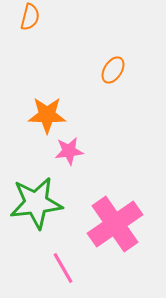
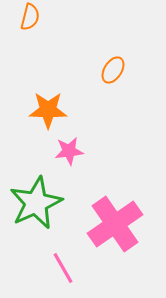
orange star: moved 1 px right, 5 px up
green star: rotated 18 degrees counterclockwise
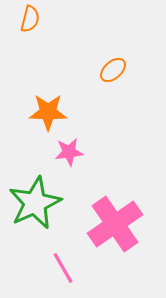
orange semicircle: moved 2 px down
orange ellipse: rotated 16 degrees clockwise
orange star: moved 2 px down
pink star: moved 1 px down
green star: moved 1 px left
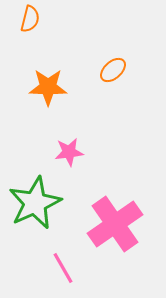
orange star: moved 25 px up
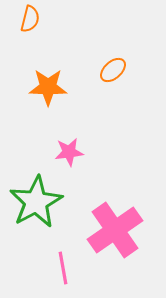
green star: moved 1 px right, 1 px up; rotated 4 degrees counterclockwise
pink cross: moved 6 px down
pink line: rotated 20 degrees clockwise
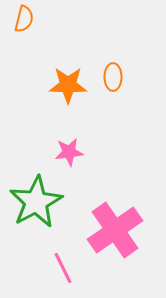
orange semicircle: moved 6 px left
orange ellipse: moved 7 px down; rotated 48 degrees counterclockwise
orange star: moved 20 px right, 2 px up
pink line: rotated 16 degrees counterclockwise
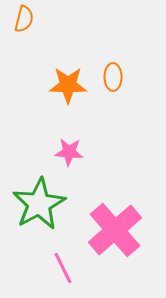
pink star: rotated 12 degrees clockwise
green star: moved 3 px right, 2 px down
pink cross: rotated 6 degrees counterclockwise
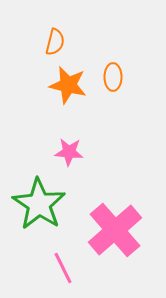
orange semicircle: moved 31 px right, 23 px down
orange star: rotated 12 degrees clockwise
green star: rotated 10 degrees counterclockwise
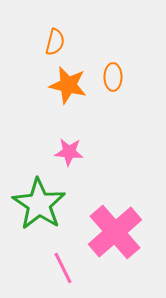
pink cross: moved 2 px down
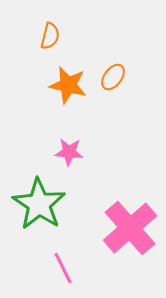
orange semicircle: moved 5 px left, 6 px up
orange ellipse: rotated 36 degrees clockwise
pink cross: moved 15 px right, 4 px up
